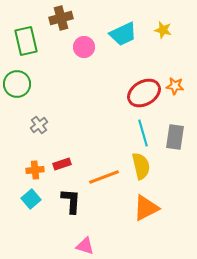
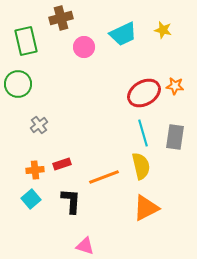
green circle: moved 1 px right
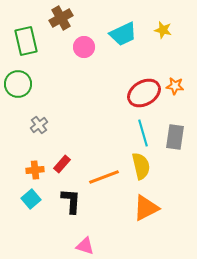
brown cross: rotated 15 degrees counterclockwise
red rectangle: rotated 30 degrees counterclockwise
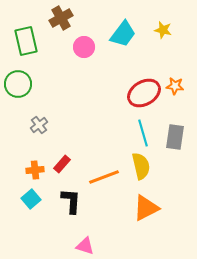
cyan trapezoid: rotated 28 degrees counterclockwise
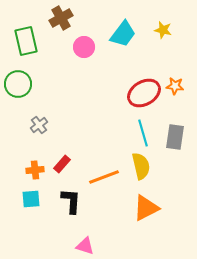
cyan square: rotated 36 degrees clockwise
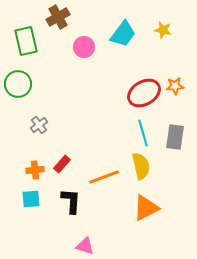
brown cross: moved 3 px left, 1 px up
orange star: rotated 12 degrees counterclockwise
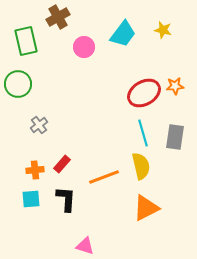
black L-shape: moved 5 px left, 2 px up
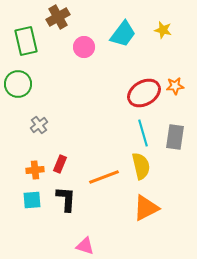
red rectangle: moved 2 px left; rotated 18 degrees counterclockwise
cyan square: moved 1 px right, 1 px down
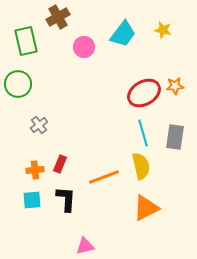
pink triangle: rotated 30 degrees counterclockwise
